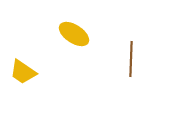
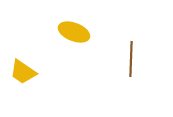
yellow ellipse: moved 2 px up; rotated 12 degrees counterclockwise
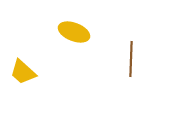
yellow trapezoid: rotated 8 degrees clockwise
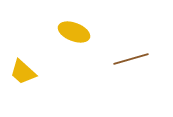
brown line: rotated 72 degrees clockwise
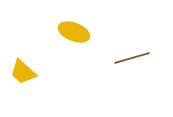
brown line: moved 1 px right, 1 px up
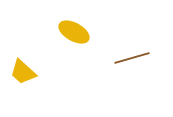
yellow ellipse: rotated 8 degrees clockwise
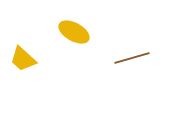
yellow trapezoid: moved 13 px up
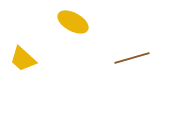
yellow ellipse: moved 1 px left, 10 px up
